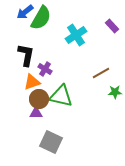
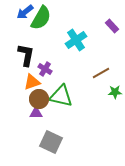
cyan cross: moved 5 px down
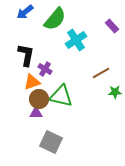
green semicircle: moved 14 px right, 1 px down; rotated 10 degrees clockwise
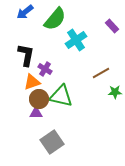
gray square: moved 1 px right; rotated 30 degrees clockwise
